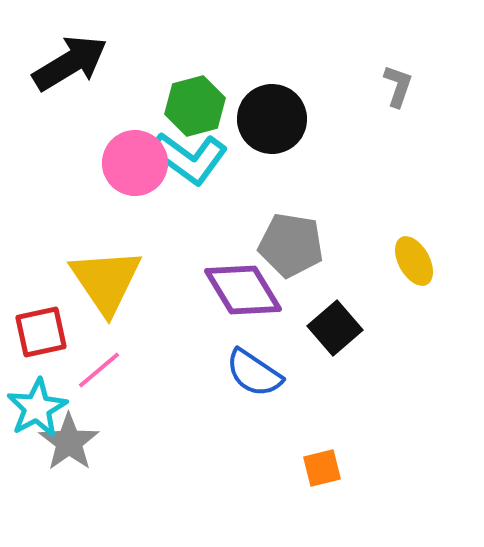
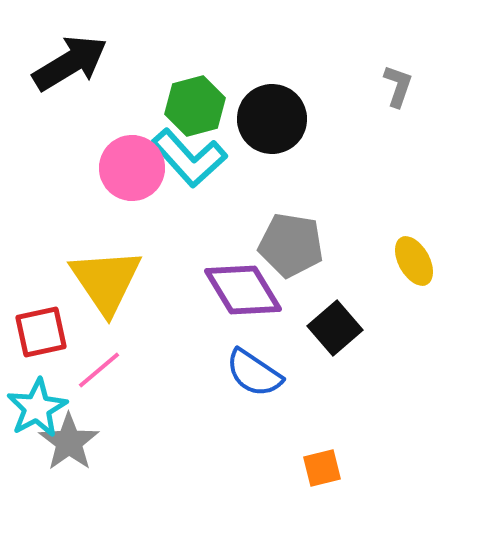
cyan L-shape: rotated 12 degrees clockwise
pink circle: moved 3 px left, 5 px down
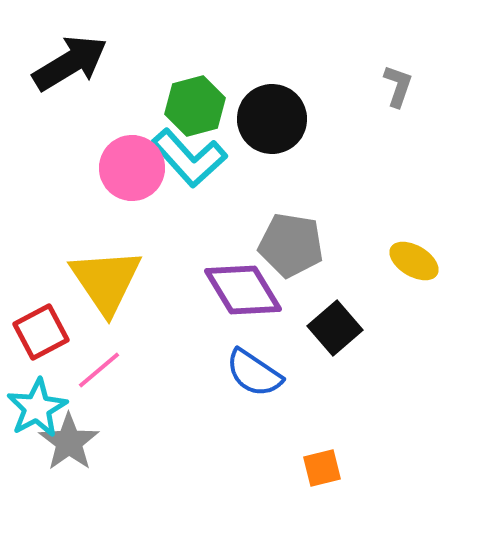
yellow ellipse: rotated 30 degrees counterclockwise
red square: rotated 16 degrees counterclockwise
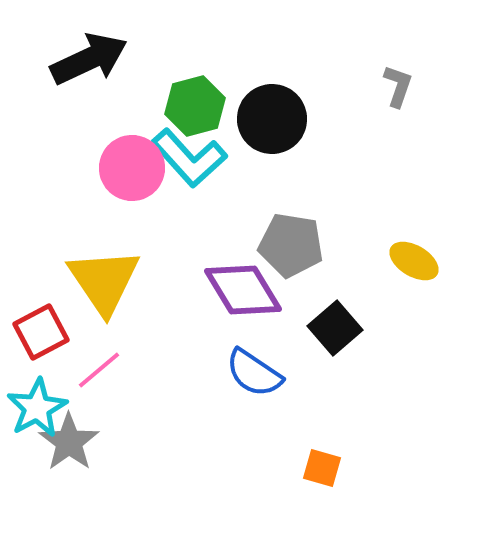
black arrow: moved 19 px right, 4 px up; rotated 6 degrees clockwise
yellow triangle: moved 2 px left
orange square: rotated 30 degrees clockwise
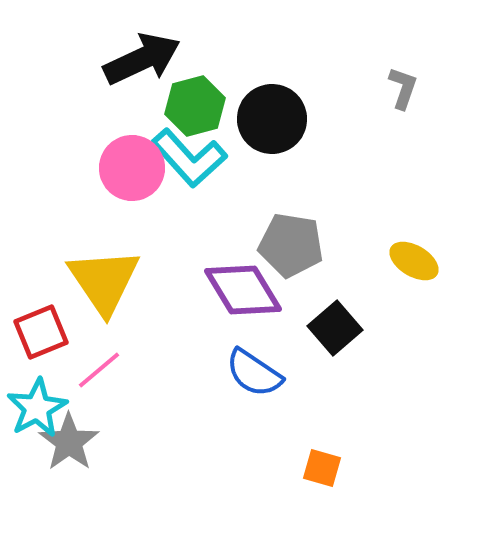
black arrow: moved 53 px right
gray L-shape: moved 5 px right, 2 px down
red square: rotated 6 degrees clockwise
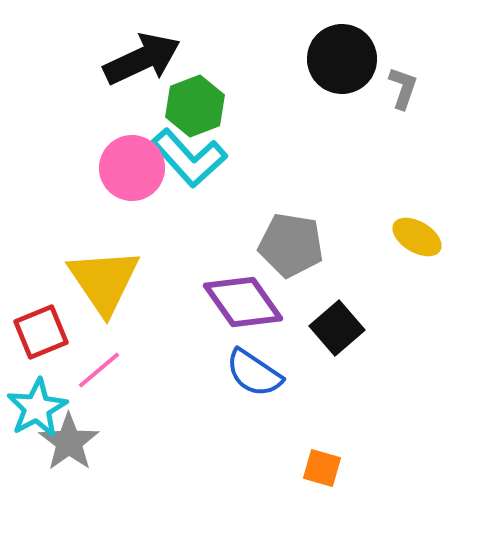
green hexagon: rotated 6 degrees counterclockwise
black circle: moved 70 px right, 60 px up
yellow ellipse: moved 3 px right, 24 px up
purple diamond: moved 12 px down; rotated 4 degrees counterclockwise
black square: moved 2 px right
